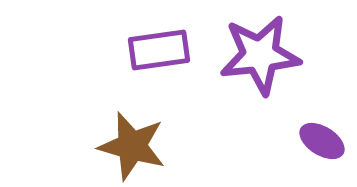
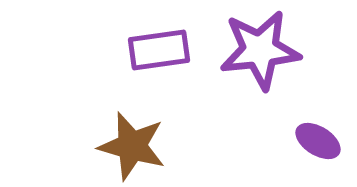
purple star: moved 5 px up
purple ellipse: moved 4 px left
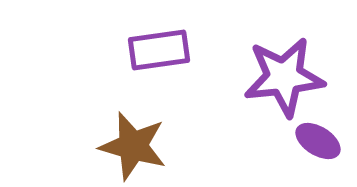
purple star: moved 24 px right, 27 px down
brown star: moved 1 px right
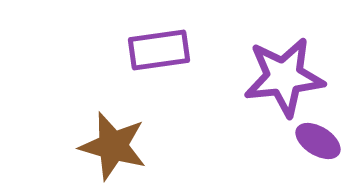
brown star: moved 20 px left
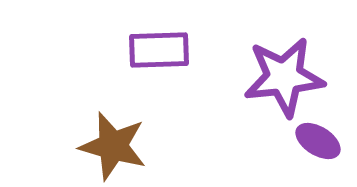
purple rectangle: rotated 6 degrees clockwise
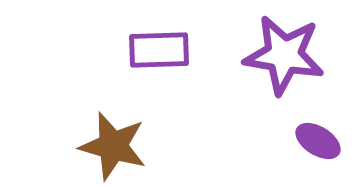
purple star: moved 22 px up; rotated 16 degrees clockwise
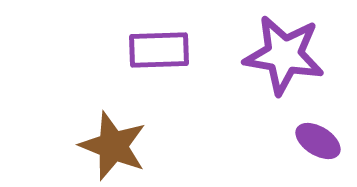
brown star: rotated 6 degrees clockwise
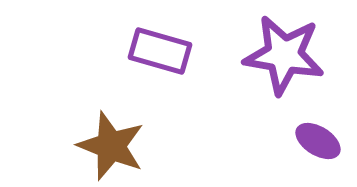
purple rectangle: moved 1 px right, 1 px down; rotated 18 degrees clockwise
brown star: moved 2 px left
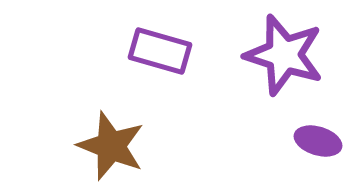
purple star: rotated 8 degrees clockwise
purple ellipse: rotated 15 degrees counterclockwise
